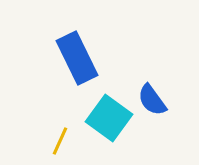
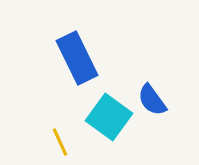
cyan square: moved 1 px up
yellow line: moved 1 px down; rotated 48 degrees counterclockwise
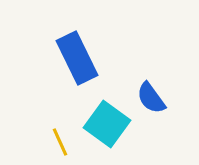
blue semicircle: moved 1 px left, 2 px up
cyan square: moved 2 px left, 7 px down
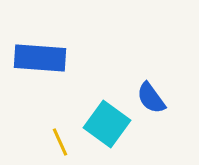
blue rectangle: moved 37 px left; rotated 60 degrees counterclockwise
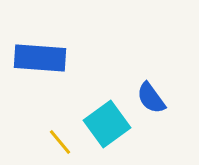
cyan square: rotated 18 degrees clockwise
yellow line: rotated 16 degrees counterclockwise
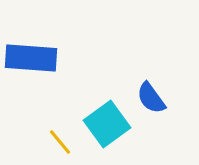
blue rectangle: moved 9 px left
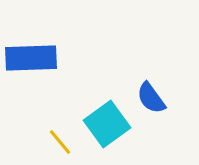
blue rectangle: rotated 6 degrees counterclockwise
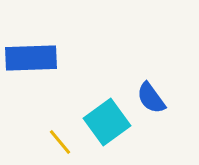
cyan square: moved 2 px up
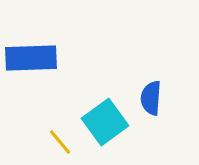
blue semicircle: rotated 40 degrees clockwise
cyan square: moved 2 px left
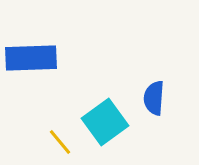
blue semicircle: moved 3 px right
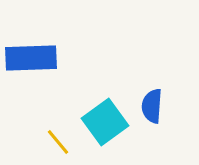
blue semicircle: moved 2 px left, 8 px down
yellow line: moved 2 px left
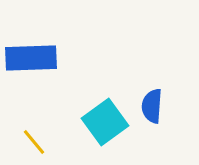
yellow line: moved 24 px left
